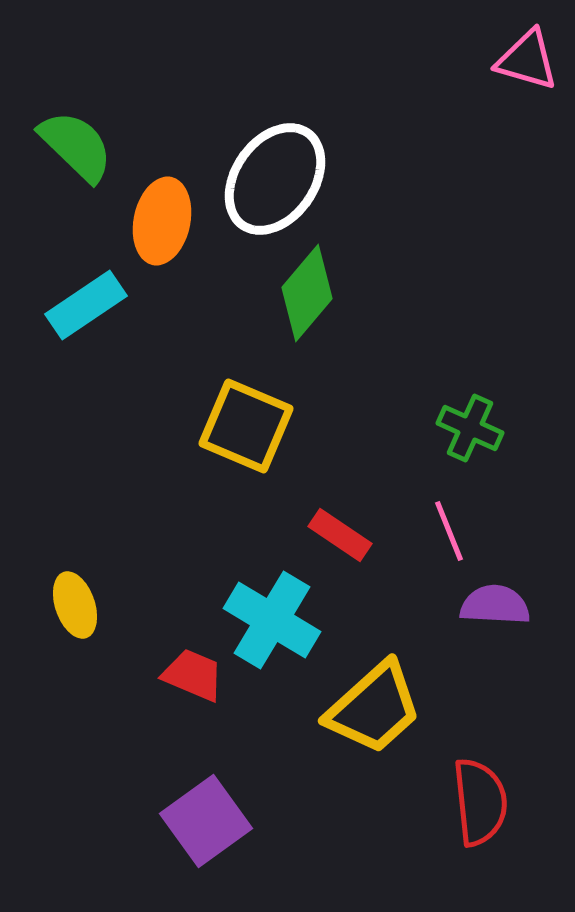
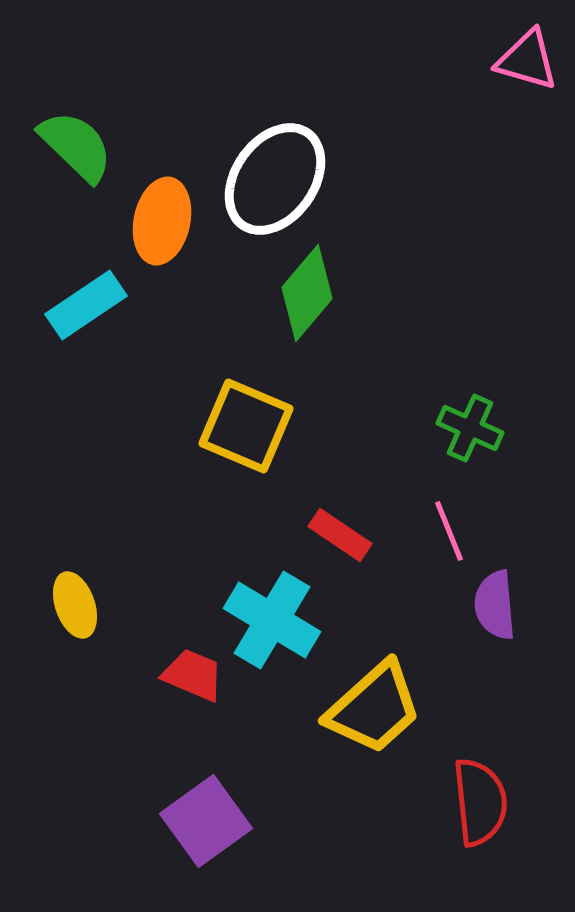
purple semicircle: rotated 98 degrees counterclockwise
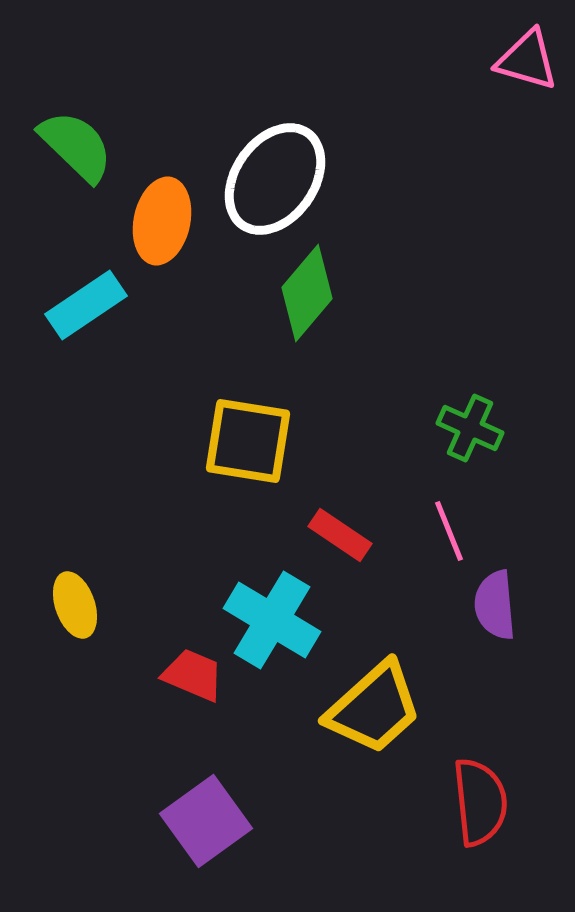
yellow square: moved 2 px right, 15 px down; rotated 14 degrees counterclockwise
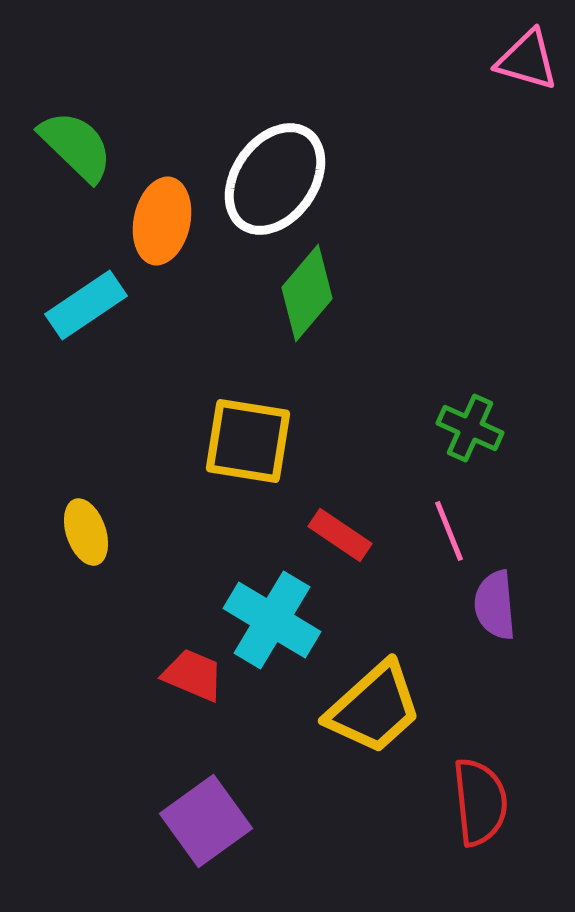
yellow ellipse: moved 11 px right, 73 px up
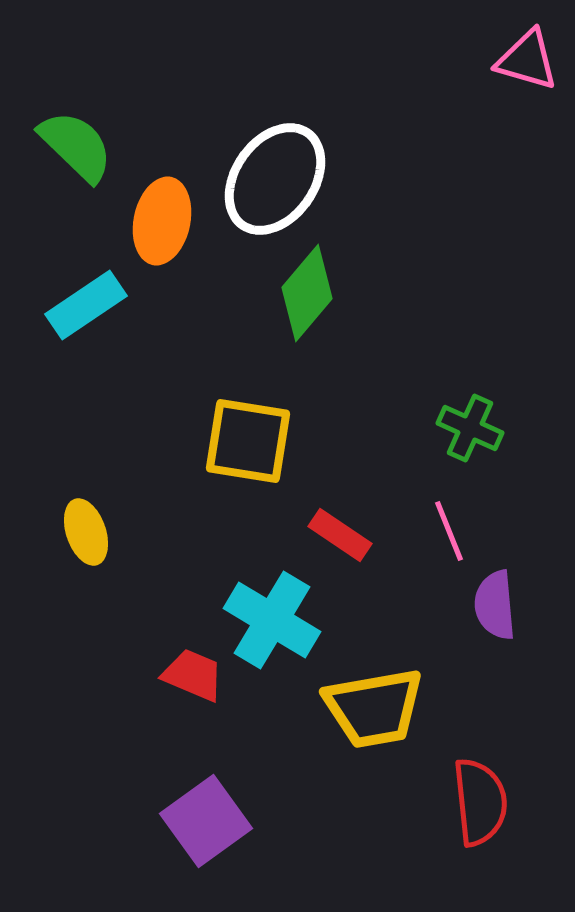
yellow trapezoid: rotated 32 degrees clockwise
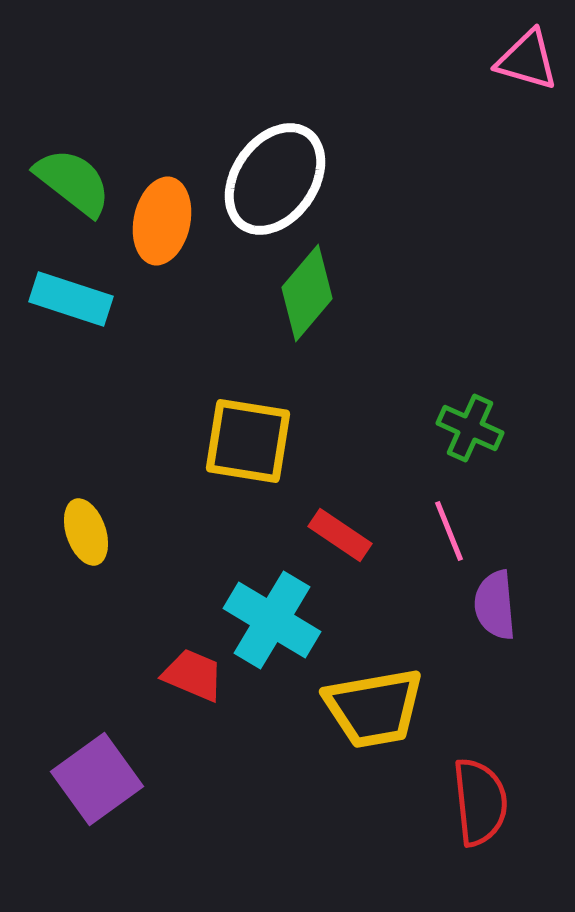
green semicircle: moved 3 px left, 36 px down; rotated 6 degrees counterclockwise
cyan rectangle: moved 15 px left, 6 px up; rotated 52 degrees clockwise
purple square: moved 109 px left, 42 px up
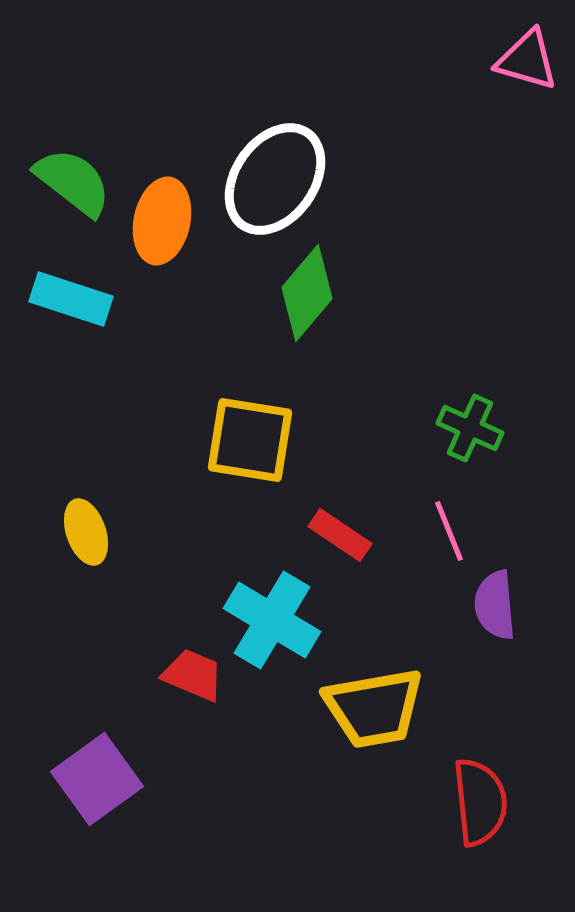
yellow square: moved 2 px right, 1 px up
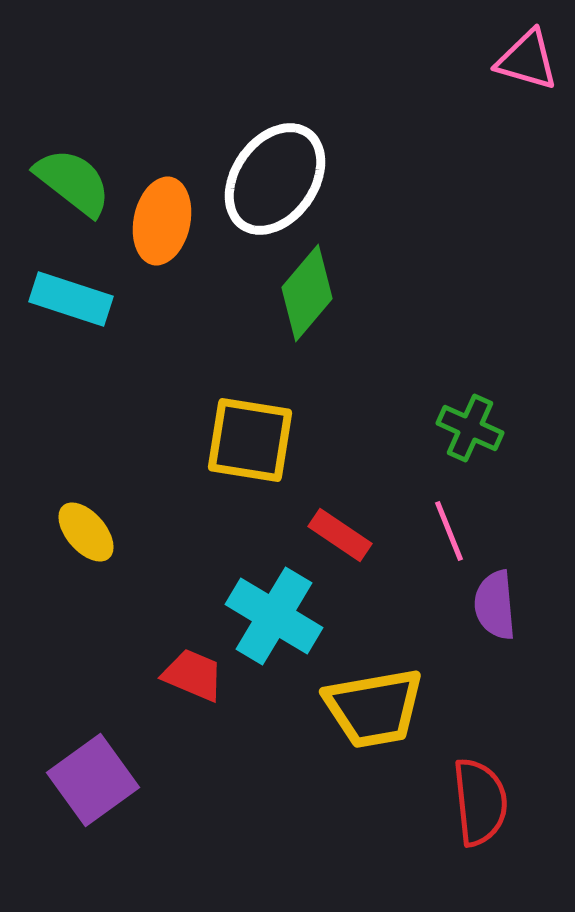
yellow ellipse: rotated 22 degrees counterclockwise
cyan cross: moved 2 px right, 4 px up
purple square: moved 4 px left, 1 px down
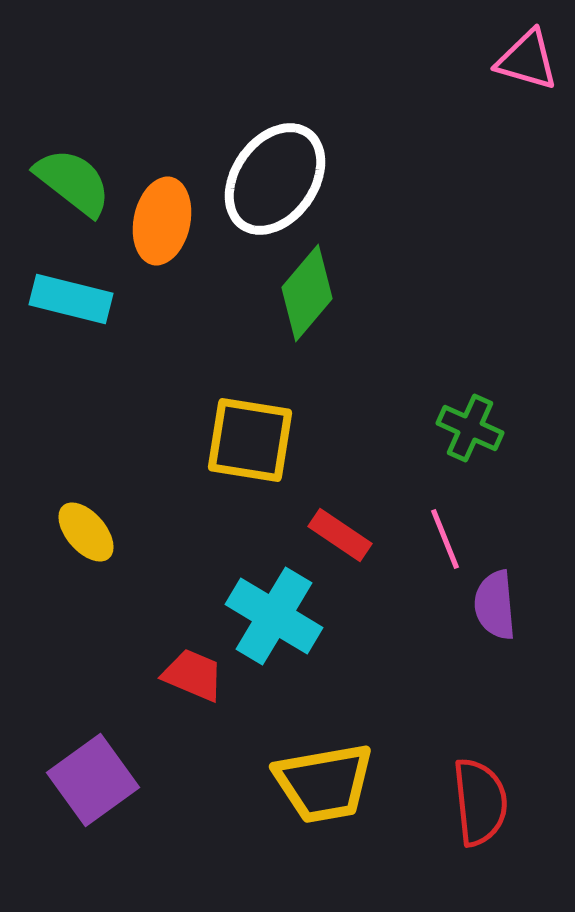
cyan rectangle: rotated 4 degrees counterclockwise
pink line: moved 4 px left, 8 px down
yellow trapezoid: moved 50 px left, 75 px down
